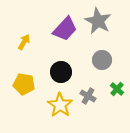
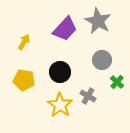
black circle: moved 1 px left
yellow pentagon: moved 4 px up
green cross: moved 7 px up
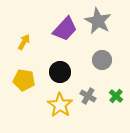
green cross: moved 1 px left, 14 px down
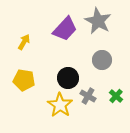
black circle: moved 8 px right, 6 px down
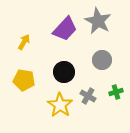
black circle: moved 4 px left, 6 px up
green cross: moved 4 px up; rotated 32 degrees clockwise
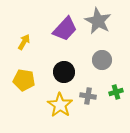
gray cross: rotated 21 degrees counterclockwise
